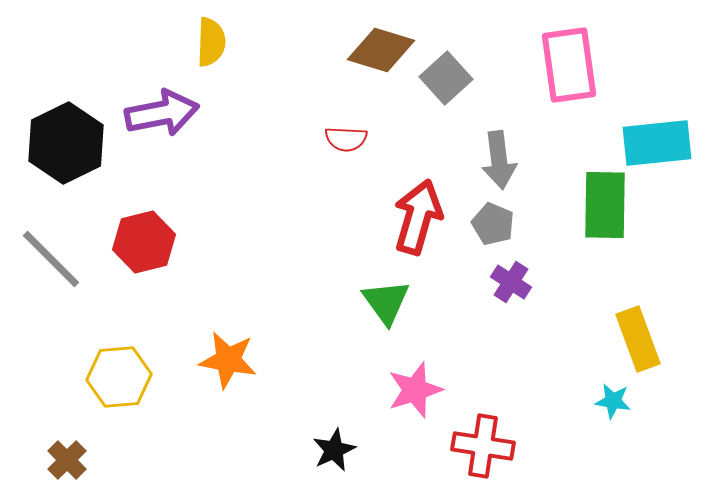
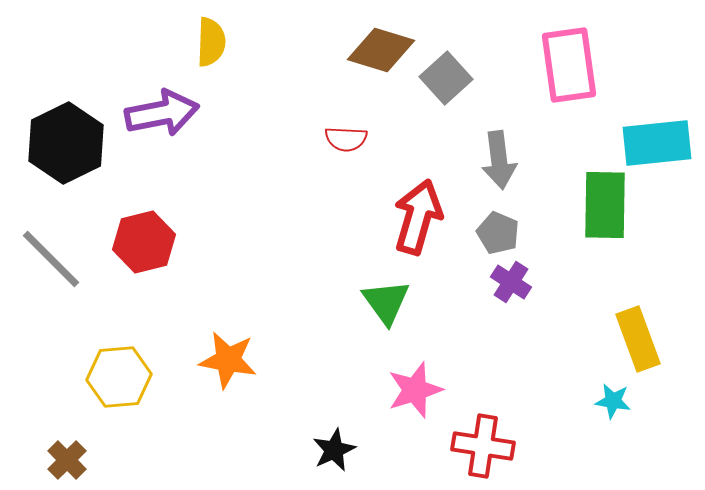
gray pentagon: moved 5 px right, 9 px down
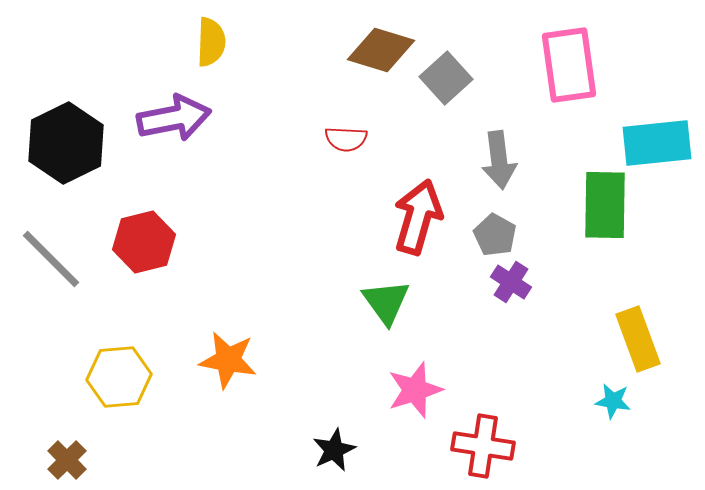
purple arrow: moved 12 px right, 5 px down
gray pentagon: moved 3 px left, 2 px down; rotated 6 degrees clockwise
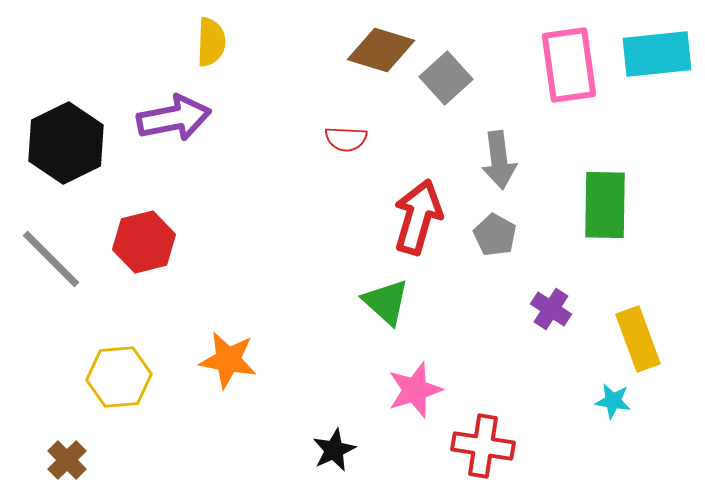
cyan rectangle: moved 89 px up
purple cross: moved 40 px right, 27 px down
green triangle: rotated 12 degrees counterclockwise
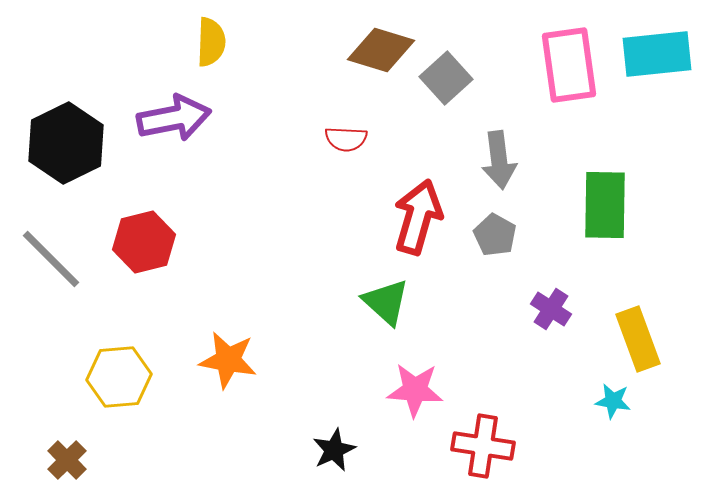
pink star: rotated 22 degrees clockwise
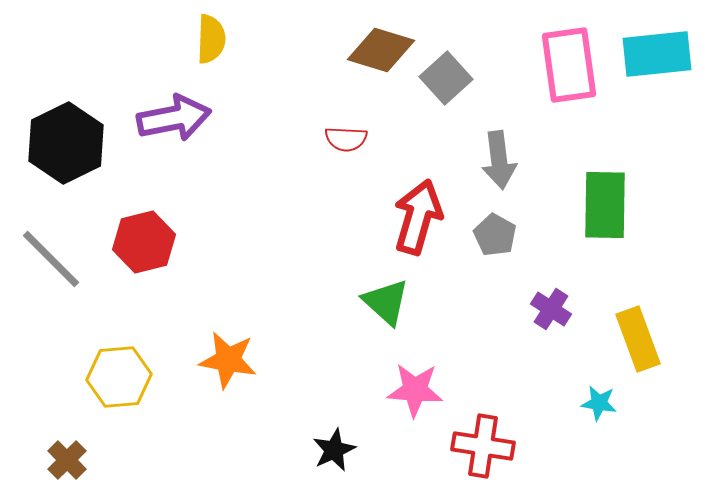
yellow semicircle: moved 3 px up
cyan star: moved 14 px left, 2 px down
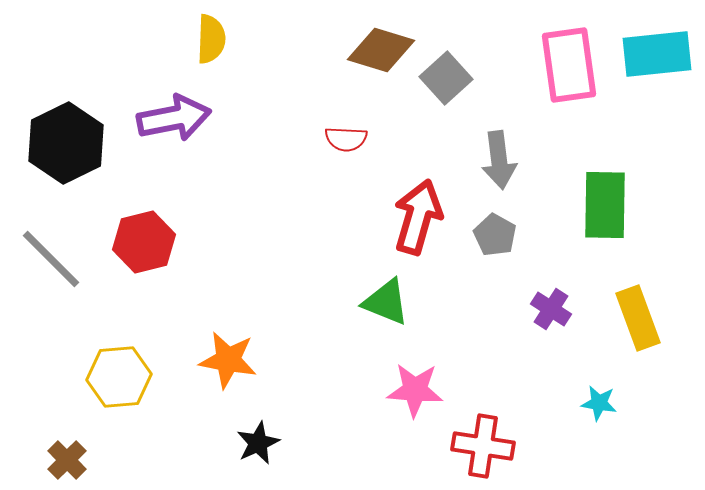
green triangle: rotated 20 degrees counterclockwise
yellow rectangle: moved 21 px up
black star: moved 76 px left, 7 px up
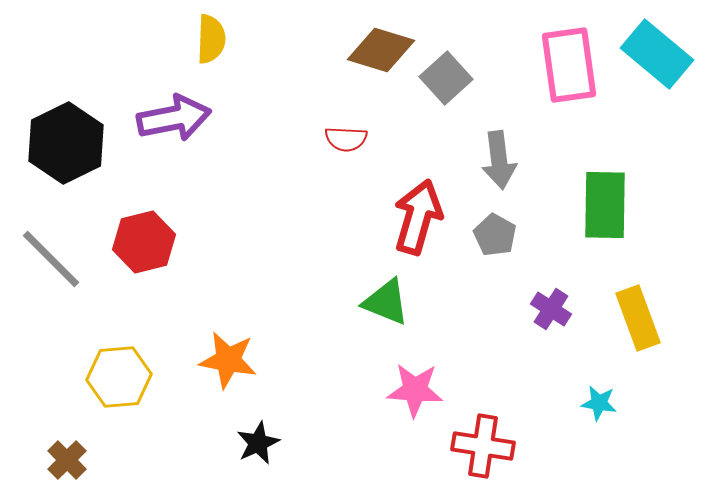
cyan rectangle: rotated 46 degrees clockwise
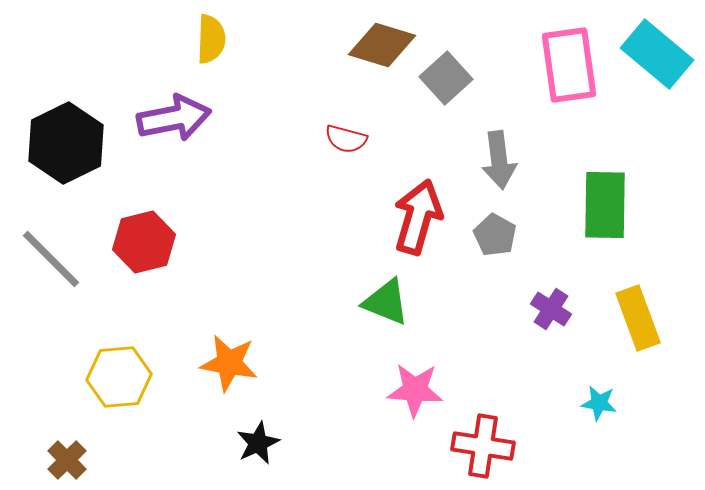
brown diamond: moved 1 px right, 5 px up
red semicircle: rotated 12 degrees clockwise
orange star: moved 1 px right, 3 px down
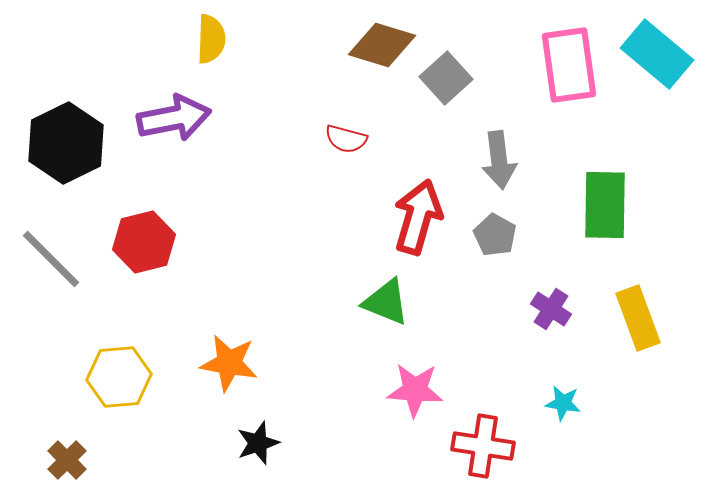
cyan star: moved 36 px left
black star: rotated 6 degrees clockwise
